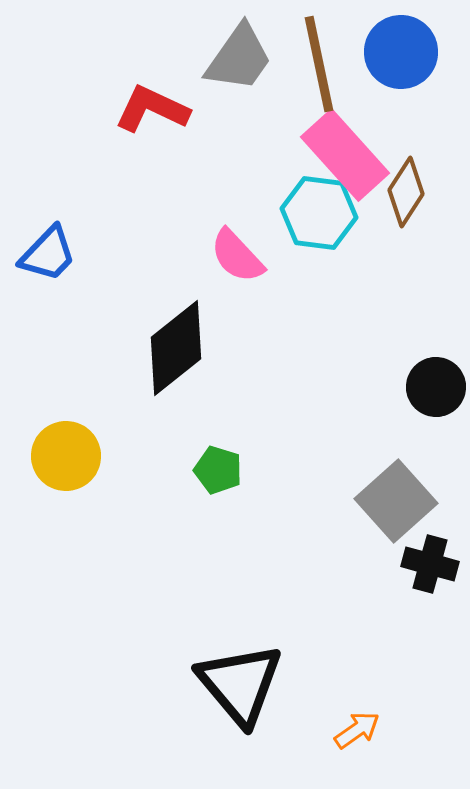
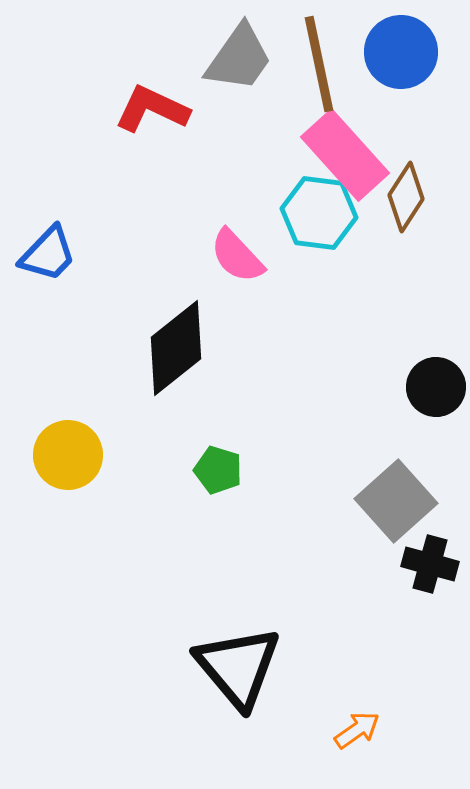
brown diamond: moved 5 px down
yellow circle: moved 2 px right, 1 px up
black triangle: moved 2 px left, 17 px up
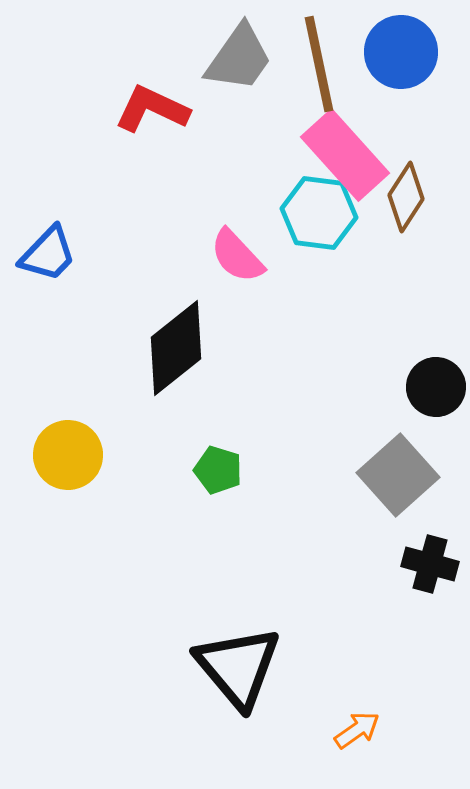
gray square: moved 2 px right, 26 px up
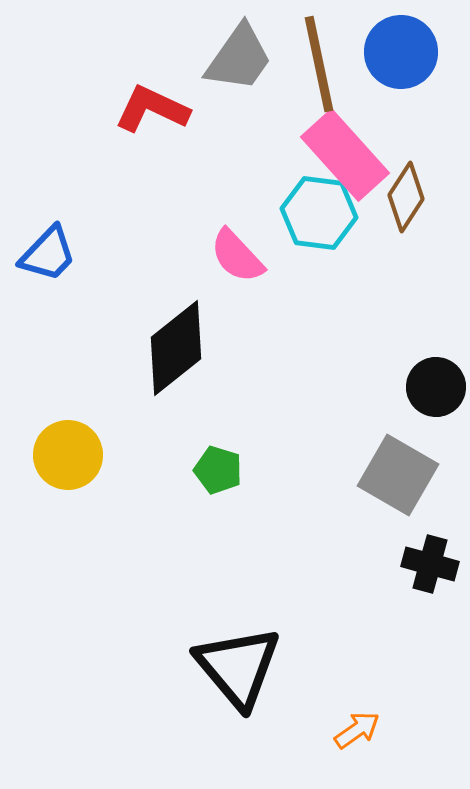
gray square: rotated 18 degrees counterclockwise
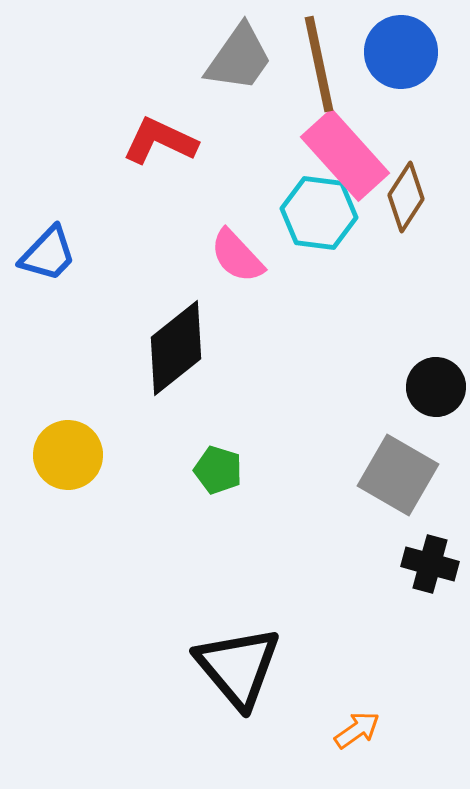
red L-shape: moved 8 px right, 32 px down
